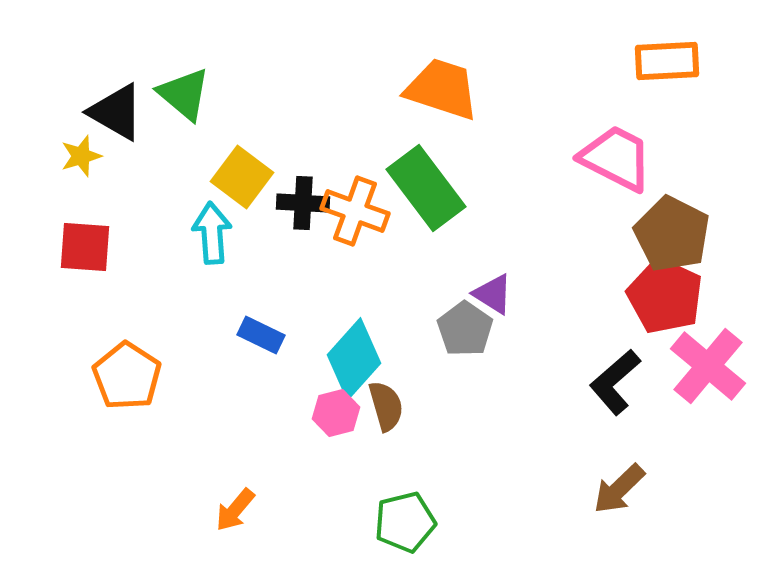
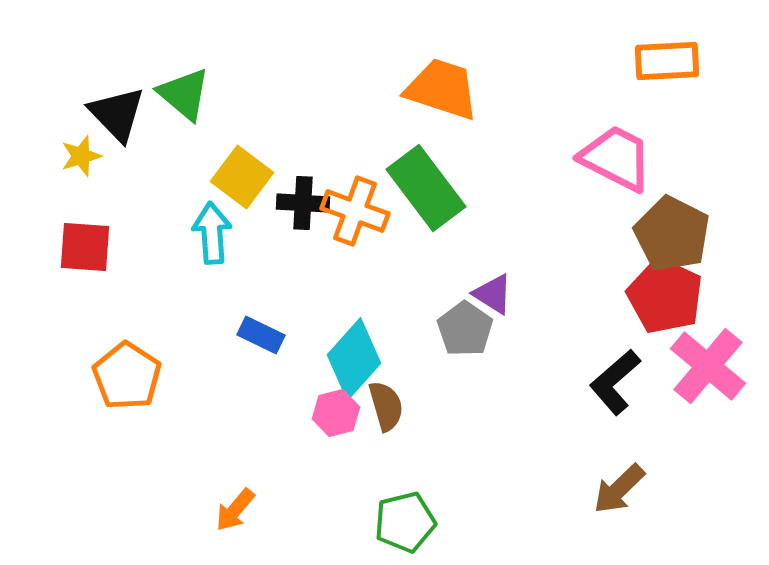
black triangle: moved 1 px right, 2 px down; rotated 16 degrees clockwise
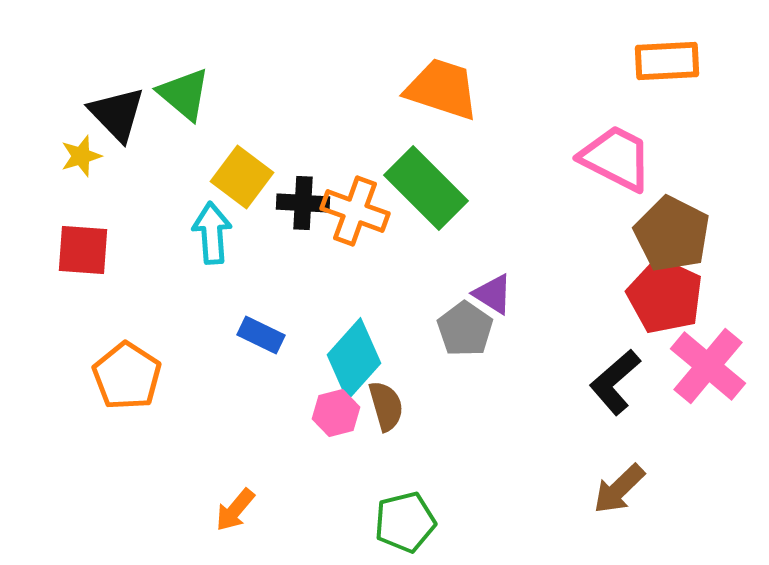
green rectangle: rotated 8 degrees counterclockwise
red square: moved 2 px left, 3 px down
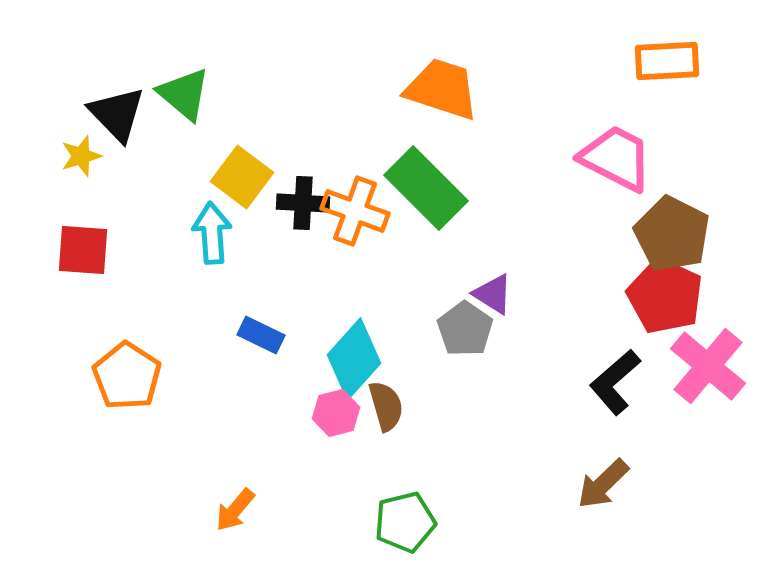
brown arrow: moved 16 px left, 5 px up
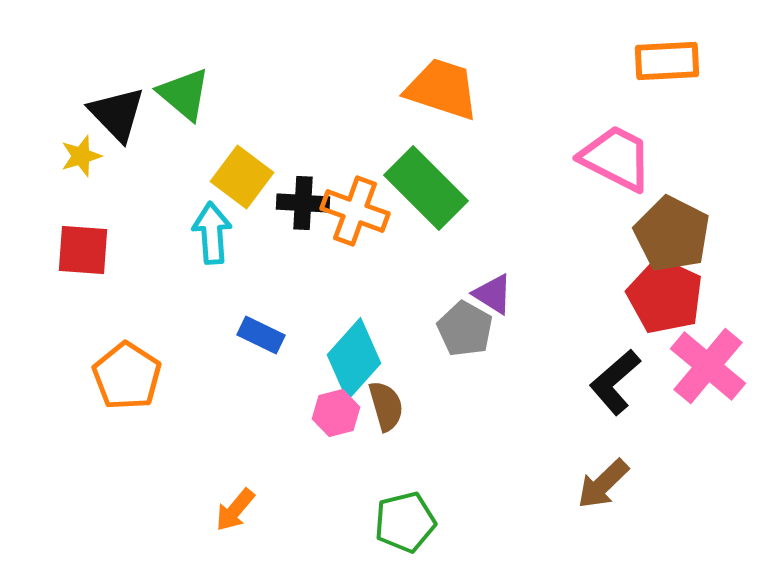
gray pentagon: rotated 6 degrees counterclockwise
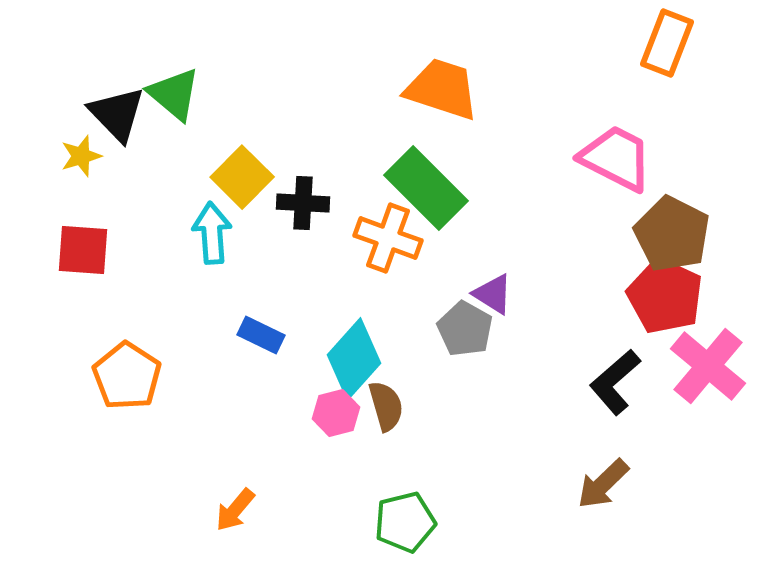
orange rectangle: moved 18 px up; rotated 66 degrees counterclockwise
green triangle: moved 10 px left
yellow square: rotated 8 degrees clockwise
orange cross: moved 33 px right, 27 px down
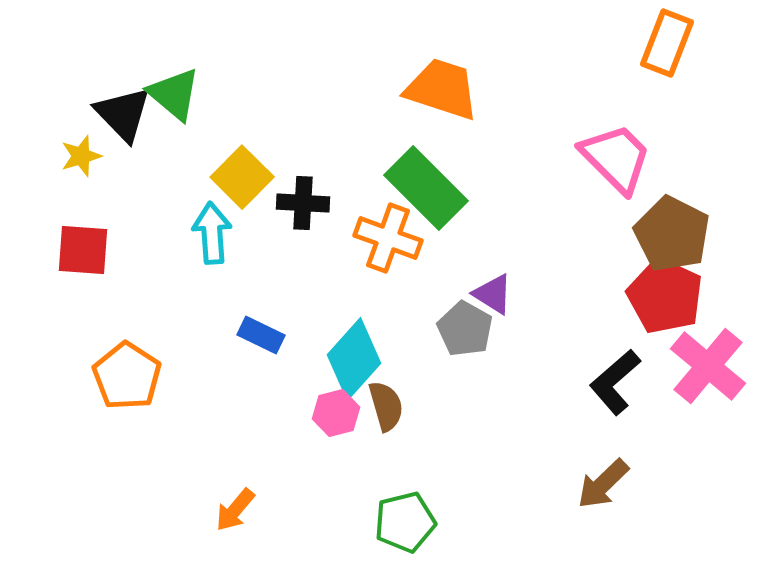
black triangle: moved 6 px right
pink trapezoid: rotated 18 degrees clockwise
